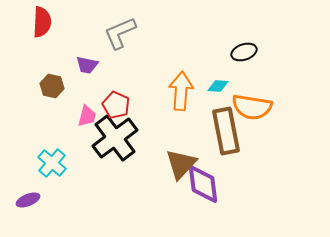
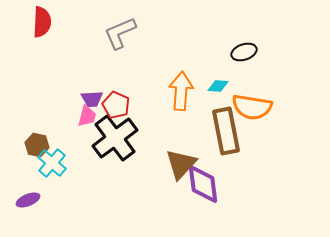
purple trapezoid: moved 5 px right, 34 px down; rotated 15 degrees counterclockwise
brown hexagon: moved 15 px left, 59 px down
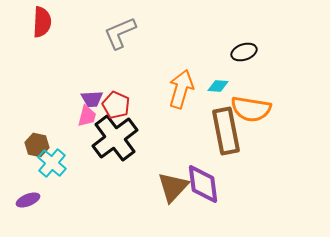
orange arrow: moved 2 px up; rotated 12 degrees clockwise
orange semicircle: moved 1 px left, 2 px down
brown triangle: moved 8 px left, 23 px down
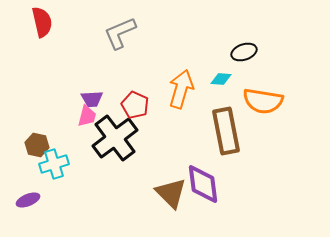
red semicircle: rotated 16 degrees counterclockwise
cyan diamond: moved 3 px right, 7 px up
red pentagon: moved 19 px right
orange semicircle: moved 12 px right, 8 px up
cyan cross: moved 2 px right, 1 px down; rotated 32 degrees clockwise
brown triangle: moved 2 px left, 6 px down; rotated 28 degrees counterclockwise
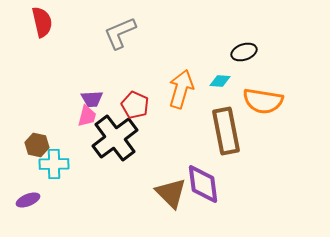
cyan diamond: moved 1 px left, 2 px down
cyan cross: rotated 16 degrees clockwise
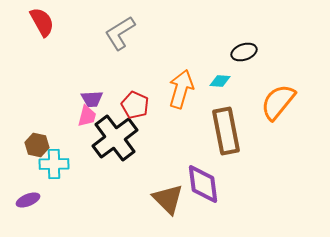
red semicircle: rotated 16 degrees counterclockwise
gray L-shape: rotated 9 degrees counterclockwise
orange semicircle: moved 15 px right, 1 px down; rotated 120 degrees clockwise
brown triangle: moved 3 px left, 6 px down
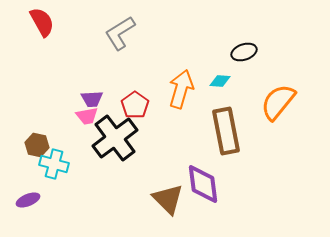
red pentagon: rotated 12 degrees clockwise
pink trapezoid: rotated 65 degrees clockwise
cyan cross: rotated 16 degrees clockwise
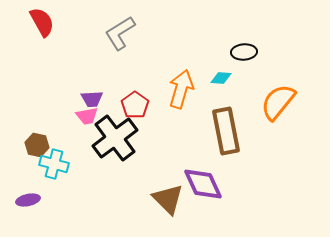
black ellipse: rotated 15 degrees clockwise
cyan diamond: moved 1 px right, 3 px up
purple diamond: rotated 18 degrees counterclockwise
purple ellipse: rotated 10 degrees clockwise
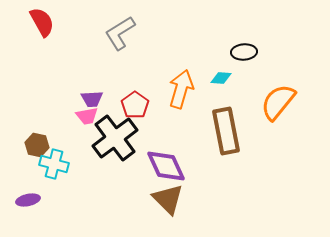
purple diamond: moved 37 px left, 18 px up
